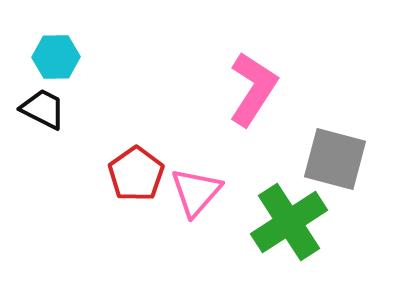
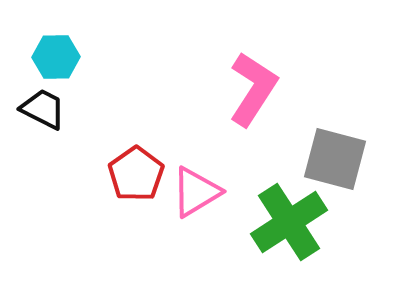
pink triangle: rotated 18 degrees clockwise
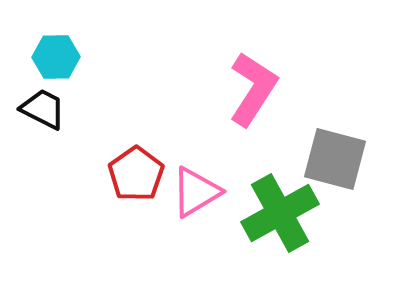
green cross: moved 9 px left, 9 px up; rotated 4 degrees clockwise
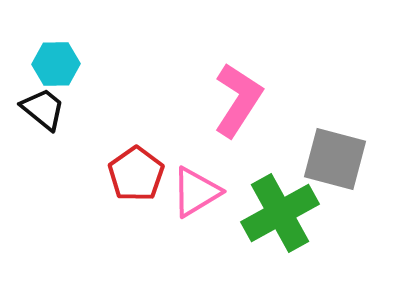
cyan hexagon: moved 7 px down
pink L-shape: moved 15 px left, 11 px down
black trapezoid: rotated 12 degrees clockwise
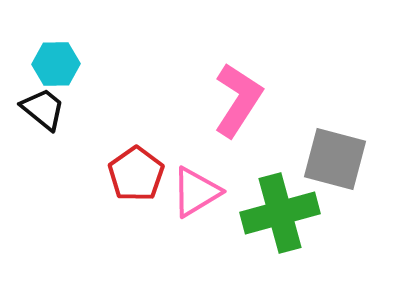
green cross: rotated 14 degrees clockwise
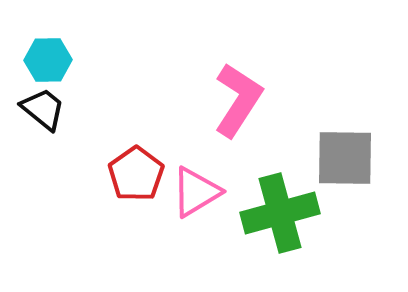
cyan hexagon: moved 8 px left, 4 px up
gray square: moved 10 px right, 1 px up; rotated 14 degrees counterclockwise
